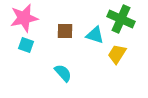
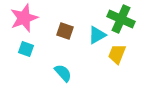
pink star: rotated 8 degrees counterclockwise
brown square: rotated 18 degrees clockwise
cyan triangle: moved 2 px right; rotated 48 degrees counterclockwise
cyan square: moved 4 px down
yellow trapezoid: rotated 10 degrees counterclockwise
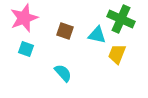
cyan triangle: rotated 42 degrees clockwise
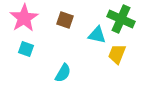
pink star: rotated 12 degrees counterclockwise
brown square: moved 11 px up
cyan semicircle: rotated 72 degrees clockwise
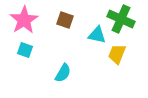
pink star: moved 2 px down
cyan square: moved 1 px left, 1 px down
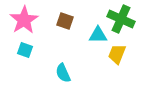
brown square: moved 1 px down
cyan triangle: moved 1 px right; rotated 12 degrees counterclockwise
cyan semicircle: rotated 126 degrees clockwise
